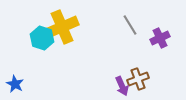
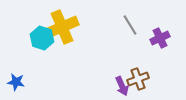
blue star: moved 1 px right, 2 px up; rotated 18 degrees counterclockwise
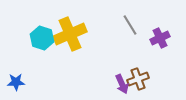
yellow cross: moved 8 px right, 7 px down
blue star: rotated 12 degrees counterclockwise
purple arrow: moved 2 px up
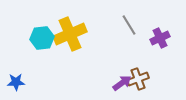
gray line: moved 1 px left
cyan hexagon: rotated 25 degrees counterclockwise
purple arrow: moved 1 px up; rotated 102 degrees counterclockwise
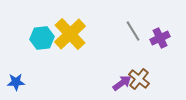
gray line: moved 4 px right, 6 px down
yellow cross: rotated 20 degrees counterclockwise
brown cross: moved 1 px right; rotated 30 degrees counterclockwise
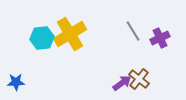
yellow cross: rotated 12 degrees clockwise
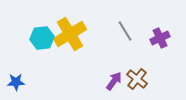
gray line: moved 8 px left
brown cross: moved 2 px left
purple arrow: moved 8 px left, 2 px up; rotated 18 degrees counterclockwise
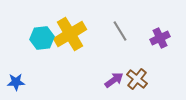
gray line: moved 5 px left
purple arrow: moved 1 px up; rotated 18 degrees clockwise
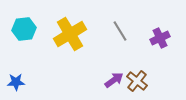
cyan hexagon: moved 18 px left, 9 px up
brown cross: moved 2 px down
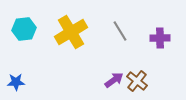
yellow cross: moved 1 px right, 2 px up
purple cross: rotated 24 degrees clockwise
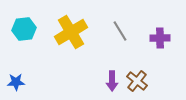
purple arrow: moved 2 px left, 1 px down; rotated 126 degrees clockwise
